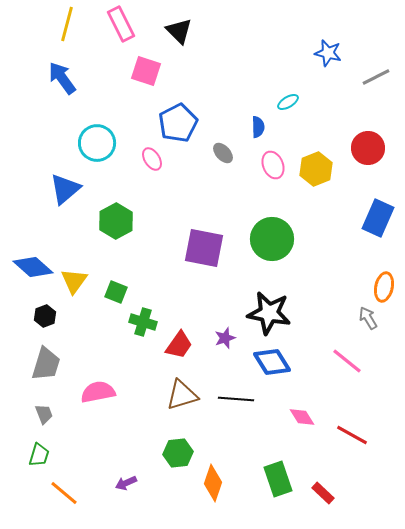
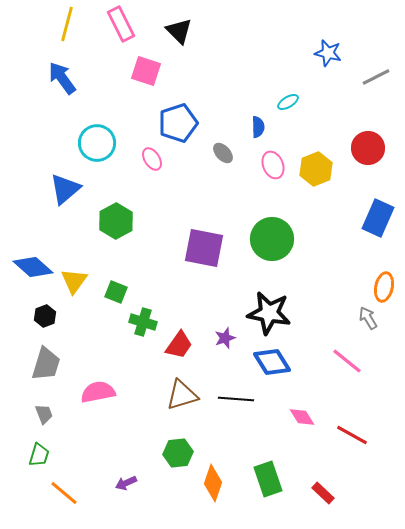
blue pentagon at (178, 123): rotated 9 degrees clockwise
green rectangle at (278, 479): moved 10 px left
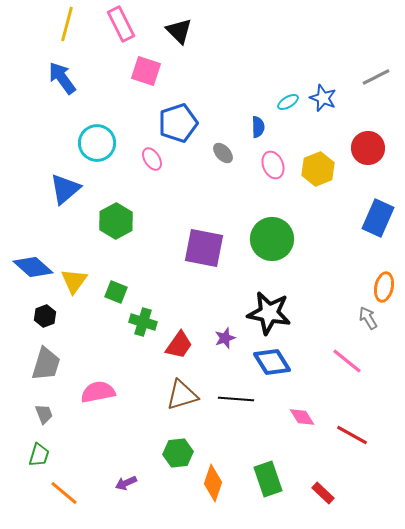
blue star at (328, 53): moved 5 px left, 45 px down; rotated 8 degrees clockwise
yellow hexagon at (316, 169): moved 2 px right
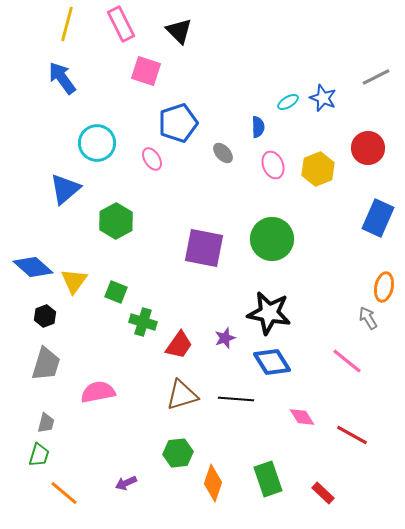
gray trapezoid at (44, 414): moved 2 px right, 9 px down; rotated 35 degrees clockwise
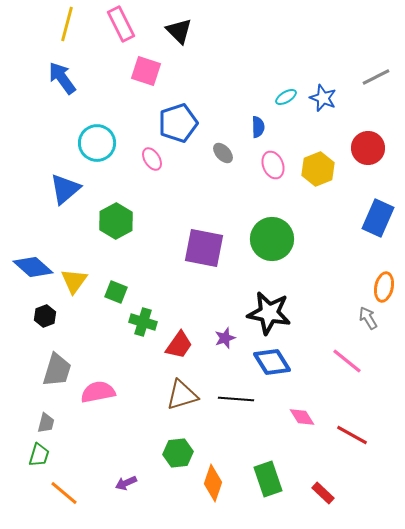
cyan ellipse at (288, 102): moved 2 px left, 5 px up
gray trapezoid at (46, 364): moved 11 px right, 6 px down
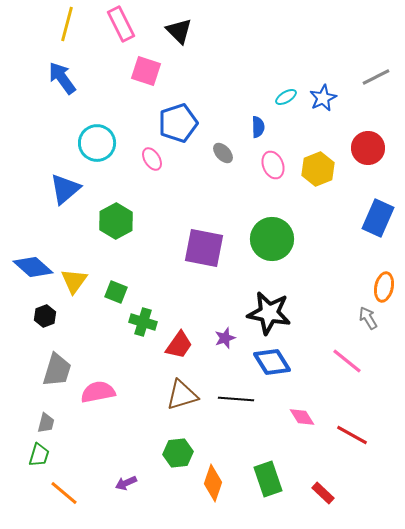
blue star at (323, 98): rotated 24 degrees clockwise
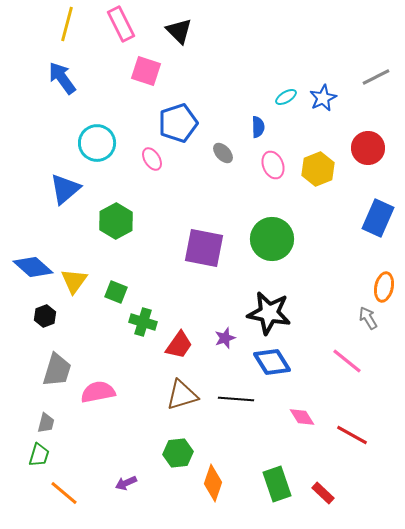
green rectangle at (268, 479): moved 9 px right, 5 px down
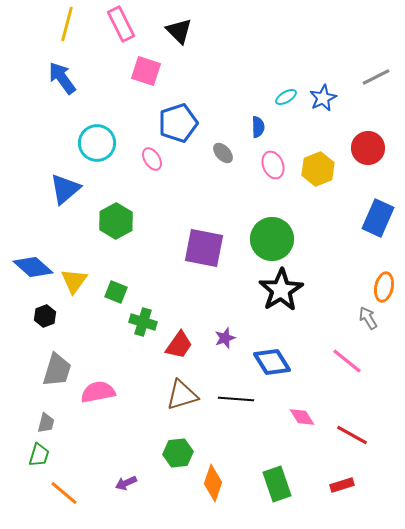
black star at (269, 313): moved 12 px right, 23 px up; rotated 30 degrees clockwise
red rectangle at (323, 493): moved 19 px right, 8 px up; rotated 60 degrees counterclockwise
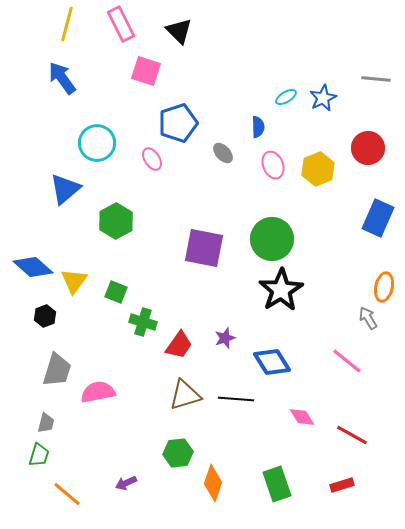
gray line at (376, 77): moved 2 px down; rotated 32 degrees clockwise
brown triangle at (182, 395): moved 3 px right
orange line at (64, 493): moved 3 px right, 1 px down
